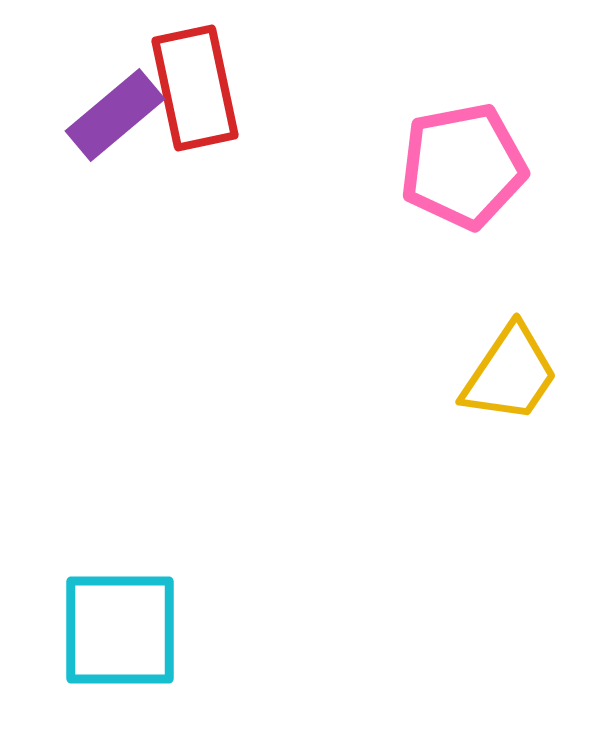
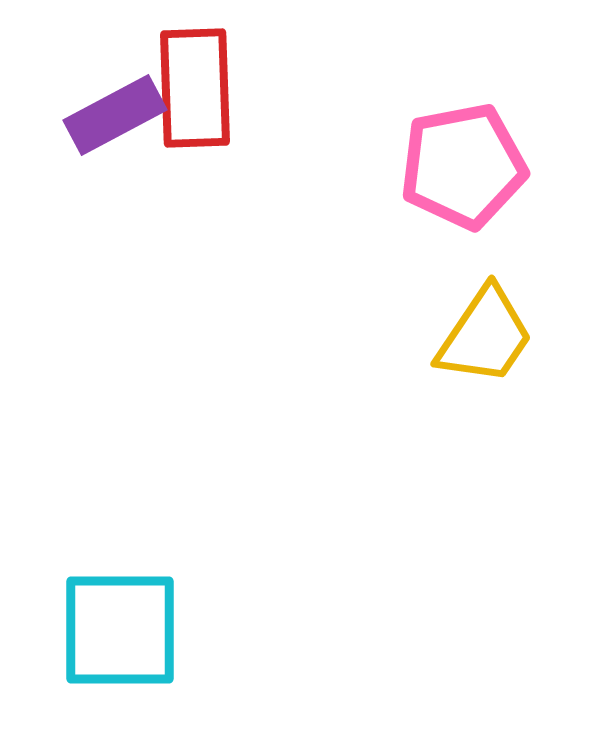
red rectangle: rotated 10 degrees clockwise
purple rectangle: rotated 12 degrees clockwise
yellow trapezoid: moved 25 px left, 38 px up
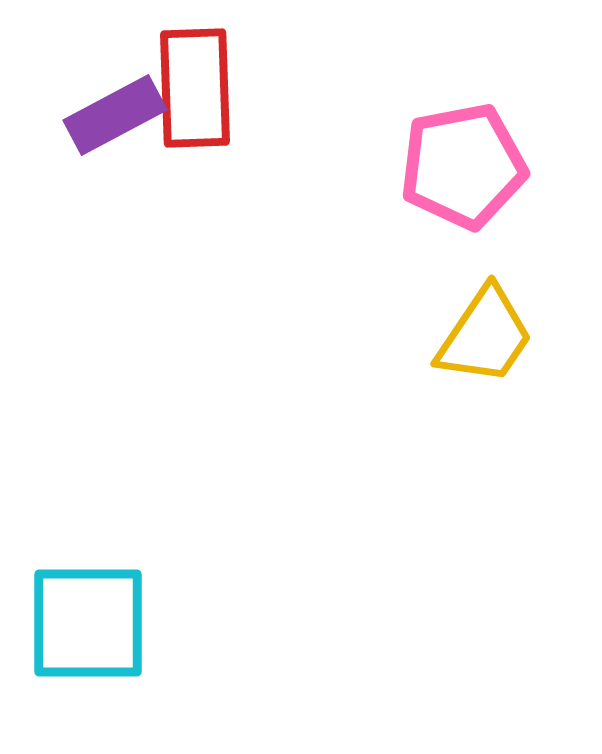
cyan square: moved 32 px left, 7 px up
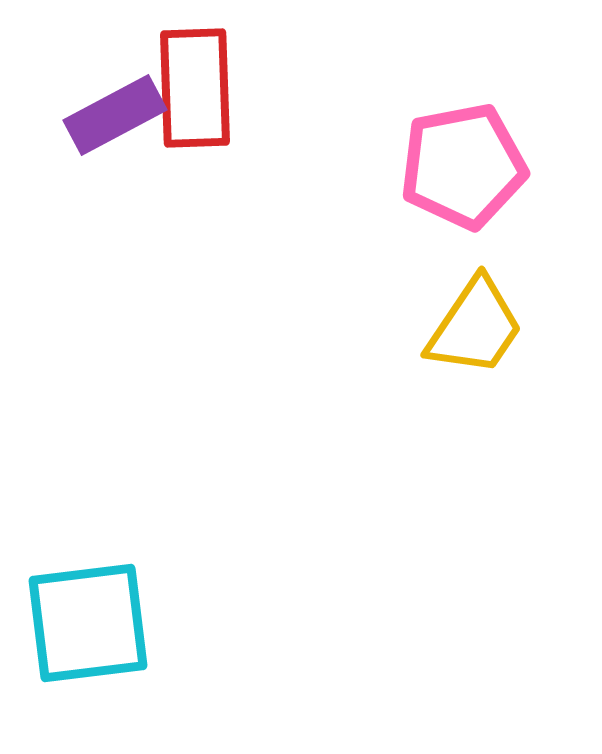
yellow trapezoid: moved 10 px left, 9 px up
cyan square: rotated 7 degrees counterclockwise
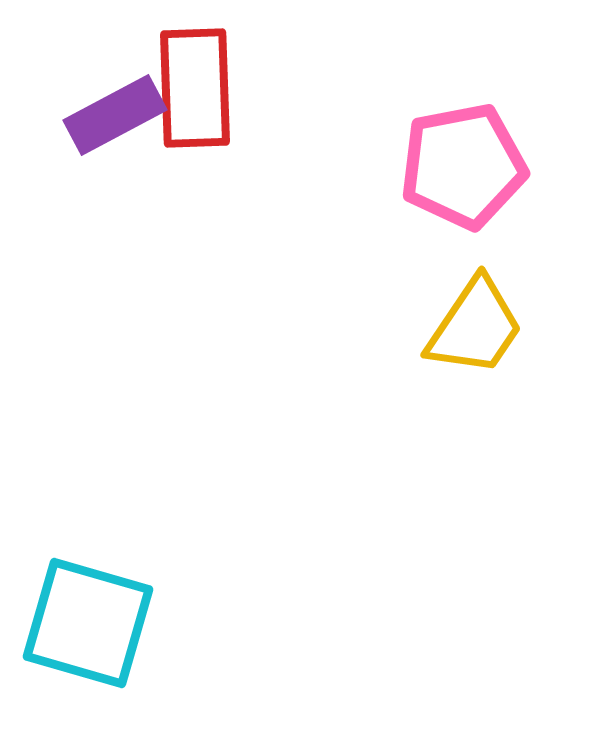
cyan square: rotated 23 degrees clockwise
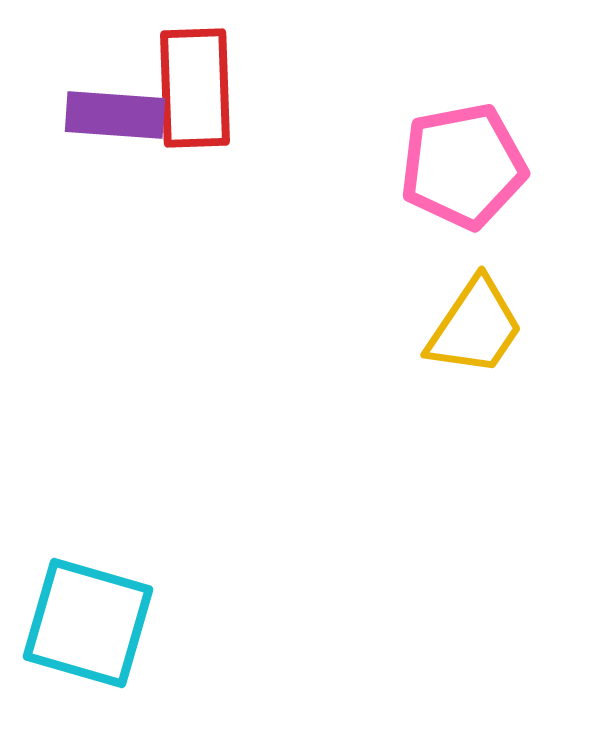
purple rectangle: rotated 32 degrees clockwise
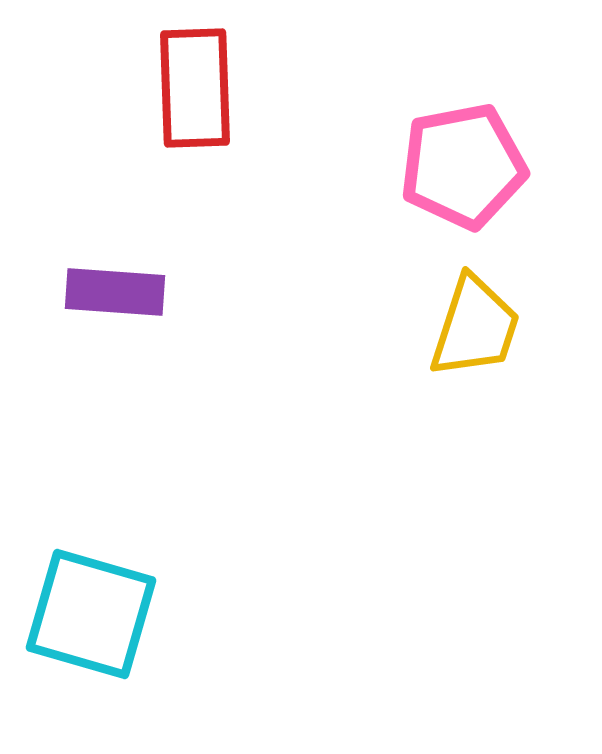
purple rectangle: moved 177 px down
yellow trapezoid: rotated 16 degrees counterclockwise
cyan square: moved 3 px right, 9 px up
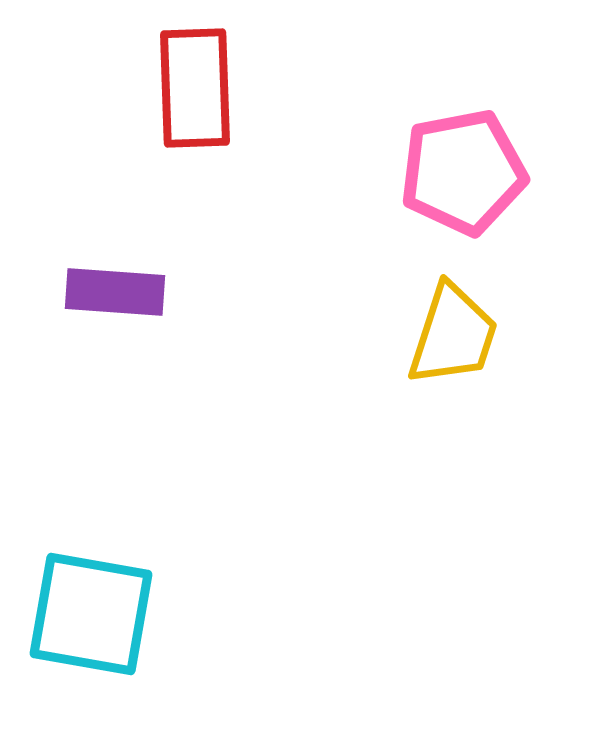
pink pentagon: moved 6 px down
yellow trapezoid: moved 22 px left, 8 px down
cyan square: rotated 6 degrees counterclockwise
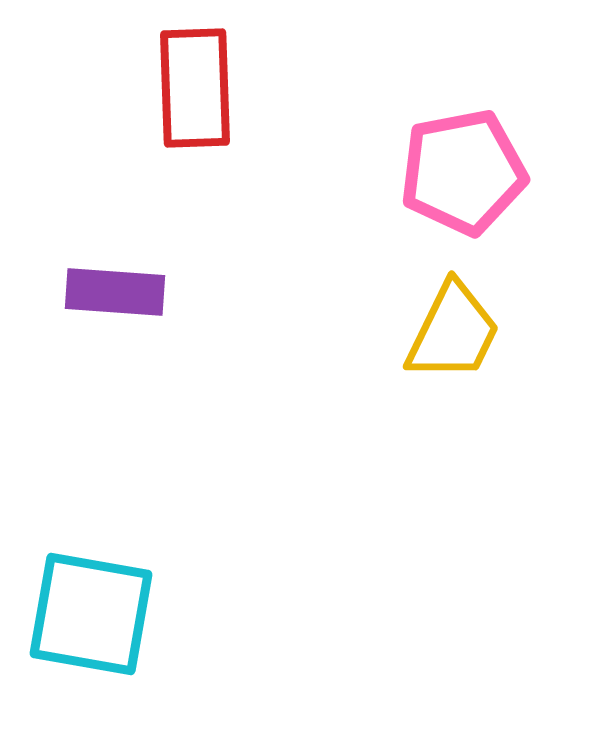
yellow trapezoid: moved 3 px up; rotated 8 degrees clockwise
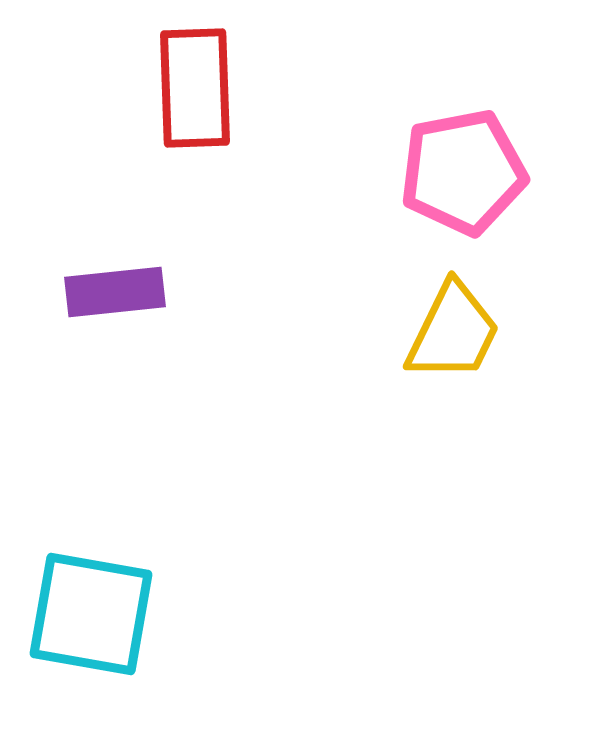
purple rectangle: rotated 10 degrees counterclockwise
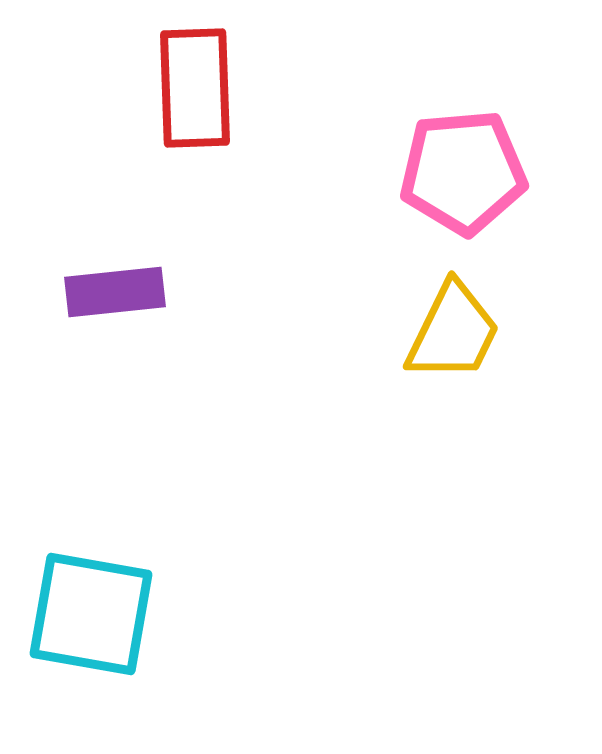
pink pentagon: rotated 6 degrees clockwise
